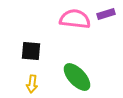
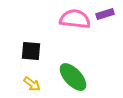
purple rectangle: moved 1 px left
green ellipse: moved 4 px left
yellow arrow: rotated 60 degrees counterclockwise
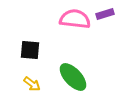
black square: moved 1 px left, 1 px up
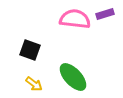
black square: rotated 15 degrees clockwise
yellow arrow: moved 2 px right
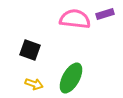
green ellipse: moved 2 px left, 1 px down; rotated 72 degrees clockwise
yellow arrow: rotated 18 degrees counterclockwise
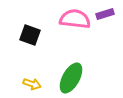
black square: moved 15 px up
yellow arrow: moved 2 px left
